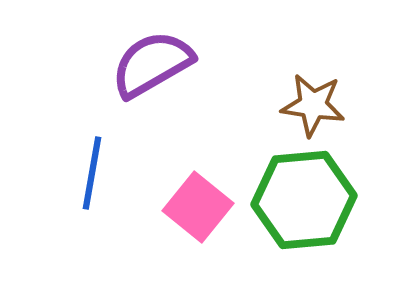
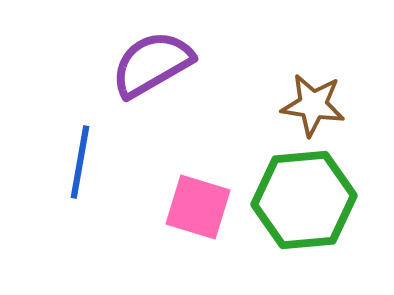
blue line: moved 12 px left, 11 px up
pink square: rotated 22 degrees counterclockwise
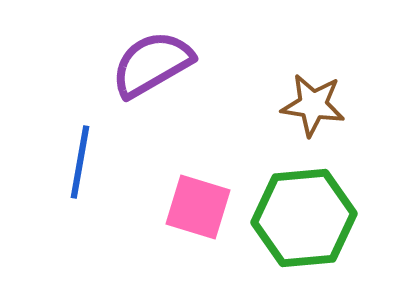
green hexagon: moved 18 px down
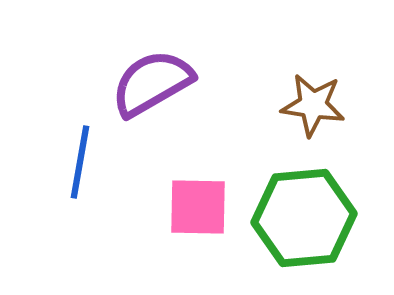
purple semicircle: moved 19 px down
pink square: rotated 16 degrees counterclockwise
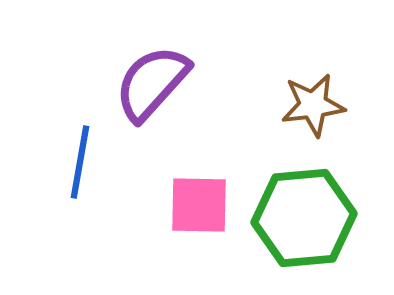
purple semicircle: rotated 18 degrees counterclockwise
brown star: rotated 16 degrees counterclockwise
pink square: moved 1 px right, 2 px up
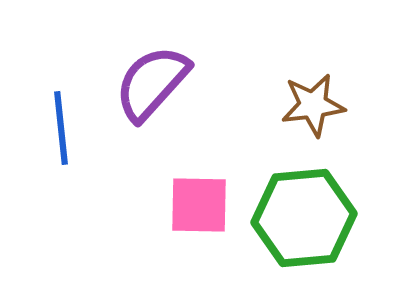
blue line: moved 19 px left, 34 px up; rotated 16 degrees counterclockwise
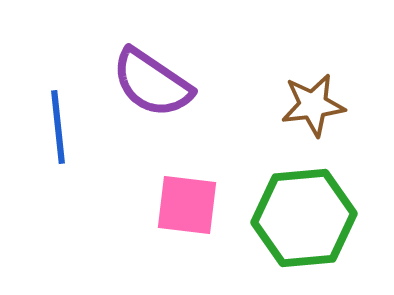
purple semicircle: rotated 98 degrees counterclockwise
blue line: moved 3 px left, 1 px up
pink square: moved 12 px left; rotated 6 degrees clockwise
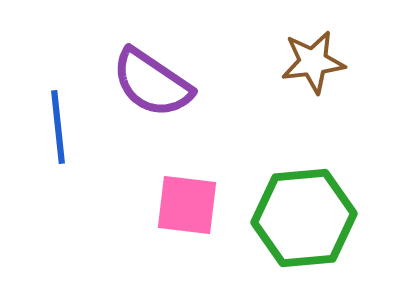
brown star: moved 43 px up
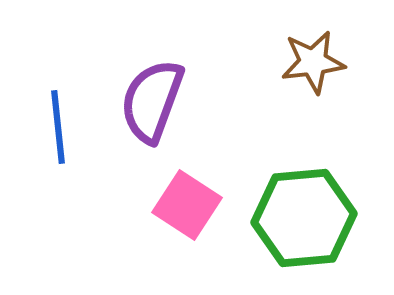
purple semicircle: moved 18 px down; rotated 76 degrees clockwise
pink square: rotated 26 degrees clockwise
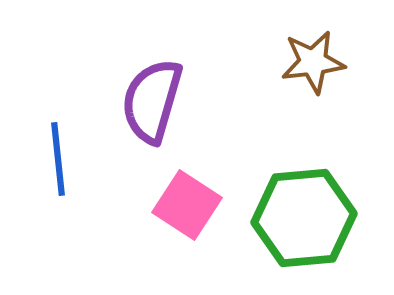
purple semicircle: rotated 4 degrees counterclockwise
blue line: moved 32 px down
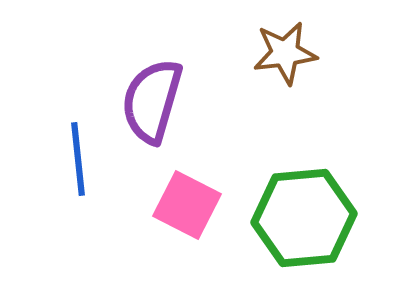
brown star: moved 28 px left, 9 px up
blue line: moved 20 px right
pink square: rotated 6 degrees counterclockwise
